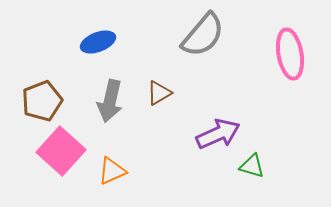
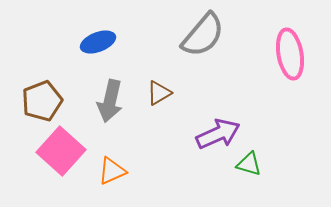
green triangle: moved 3 px left, 2 px up
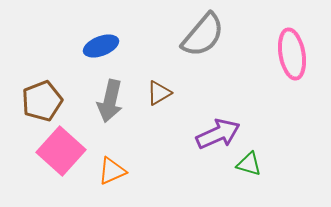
blue ellipse: moved 3 px right, 4 px down
pink ellipse: moved 2 px right
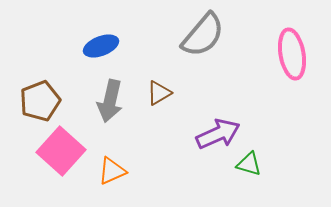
brown pentagon: moved 2 px left
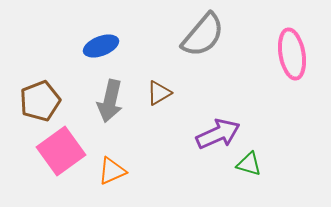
pink square: rotated 12 degrees clockwise
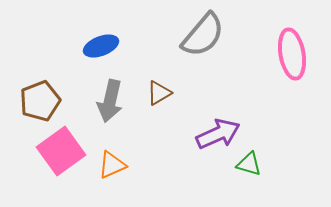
orange triangle: moved 6 px up
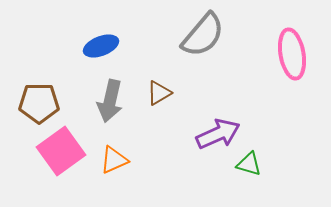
brown pentagon: moved 1 px left, 2 px down; rotated 21 degrees clockwise
orange triangle: moved 2 px right, 5 px up
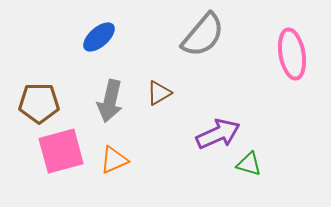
blue ellipse: moved 2 px left, 9 px up; rotated 20 degrees counterclockwise
pink square: rotated 21 degrees clockwise
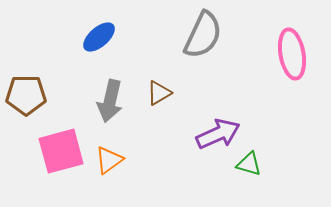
gray semicircle: rotated 15 degrees counterclockwise
brown pentagon: moved 13 px left, 8 px up
orange triangle: moved 5 px left; rotated 12 degrees counterclockwise
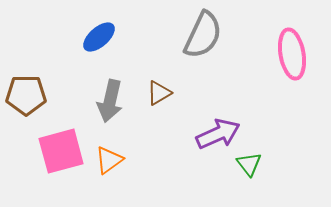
green triangle: rotated 36 degrees clockwise
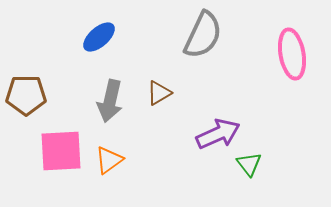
pink square: rotated 12 degrees clockwise
